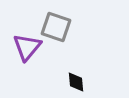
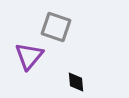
purple triangle: moved 2 px right, 9 px down
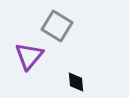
gray square: moved 1 px right, 1 px up; rotated 12 degrees clockwise
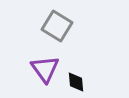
purple triangle: moved 16 px right, 13 px down; rotated 16 degrees counterclockwise
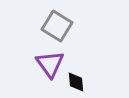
purple triangle: moved 5 px right, 5 px up
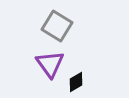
black diamond: rotated 65 degrees clockwise
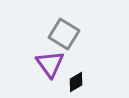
gray square: moved 7 px right, 8 px down
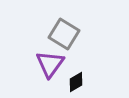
purple triangle: rotated 12 degrees clockwise
